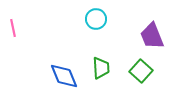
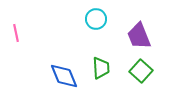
pink line: moved 3 px right, 5 px down
purple trapezoid: moved 13 px left
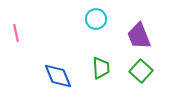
blue diamond: moved 6 px left
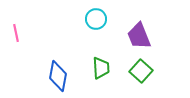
blue diamond: rotated 32 degrees clockwise
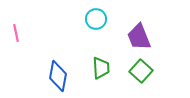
purple trapezoid: moved 1 px down
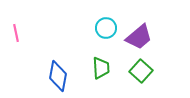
cyan circle: moved 10 px right, 9 px down
purple trapezoid: rotated 108 degrees counterclockwise
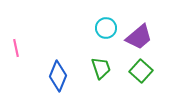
pink line: moved 15 px down
green trapezoid: rotated 15 degrees counterclockwise
blue diamond: rotated 12 degrees clockwise
